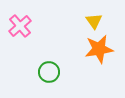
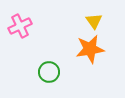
pink cross: rotated 15 degrees clockwise
orange star: moved 9 px left
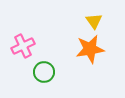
pink cross: moved 3 px right, 20 px down
green circle: moved 5 px left
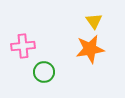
pink cross: rotated 20 degrees clockwise
